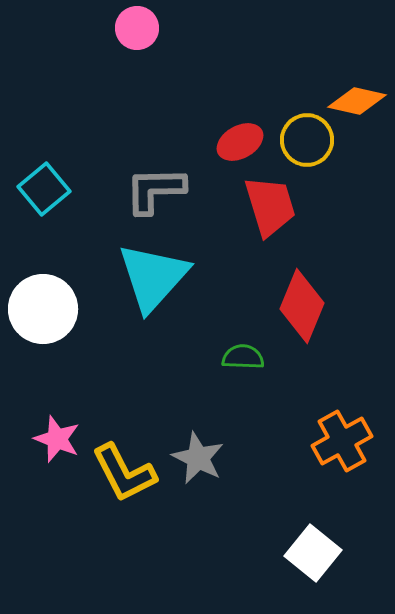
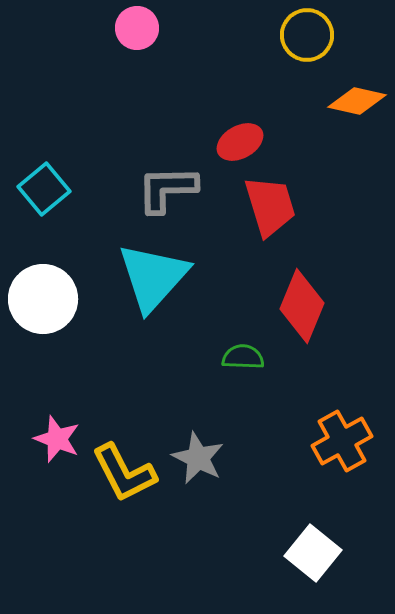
yellow circle: moved 105 px up
gray L-shape: moved 12 px right, 1 px up
white circle: moved 10 px up
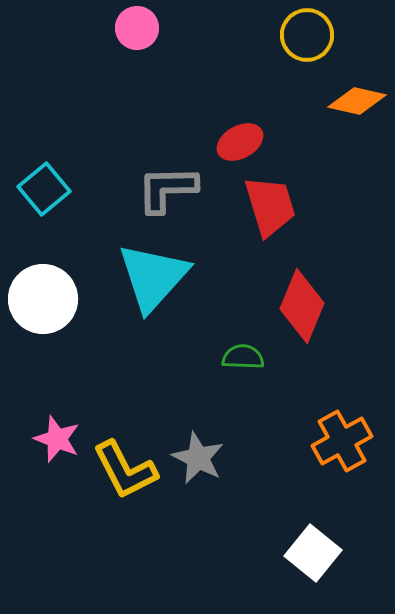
yellow L-shape: moved 1 px right, 3 px up
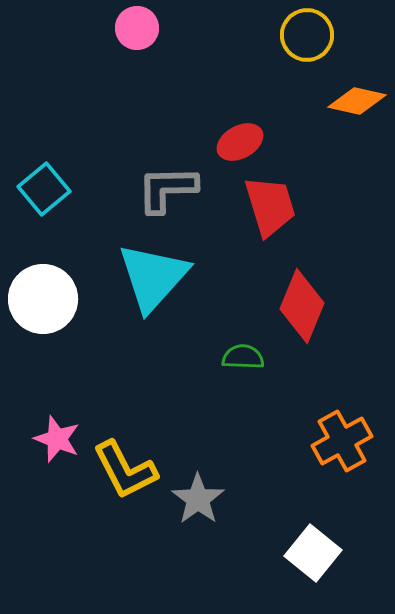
gray star: moved 41 px down; rotated 10 degrees clockwise
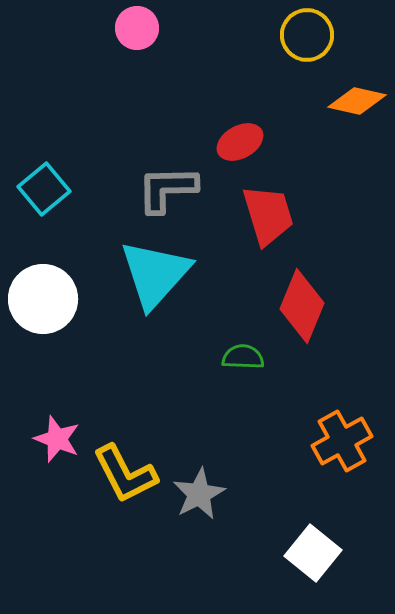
red trapezoid: moved 2 px left, 9 px down
cyan triangle: moved 2 px right, 3 px up
yellow L-shape: moved 4 px down
gray star: moved 1 px right, 5 px up; rotated 8 degrees clockwise
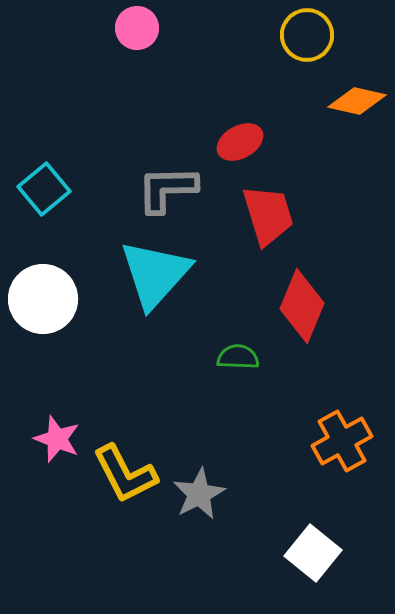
green semicircle: moved 5 px left
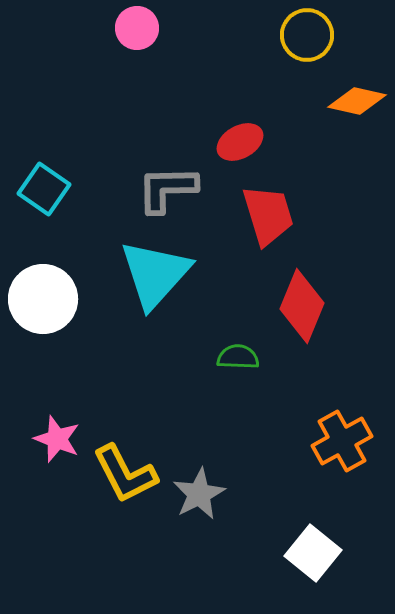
cyan square: rotated 15 degrees counterclockwise
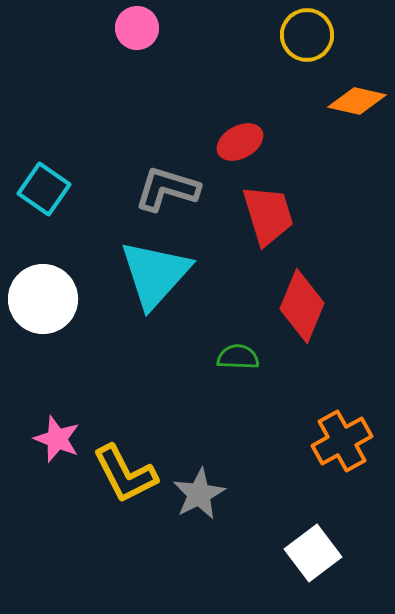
gray L-shape: rotated 18 degrees clockwise
white square: rotated 14 degrees clockwise
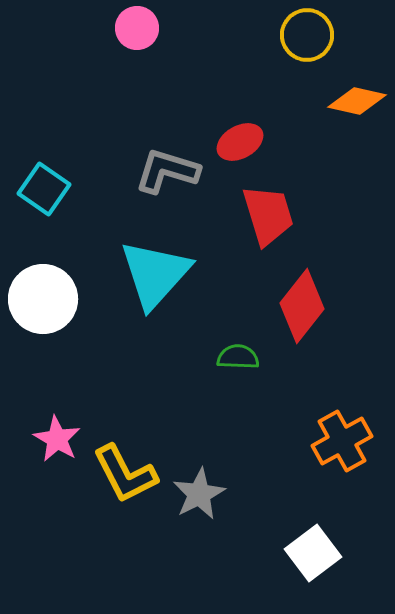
gray L-shape: moved 18 px up
red diamond: rotated 16 degrees clockwise
pink star: rotated 9 degrees clockwise
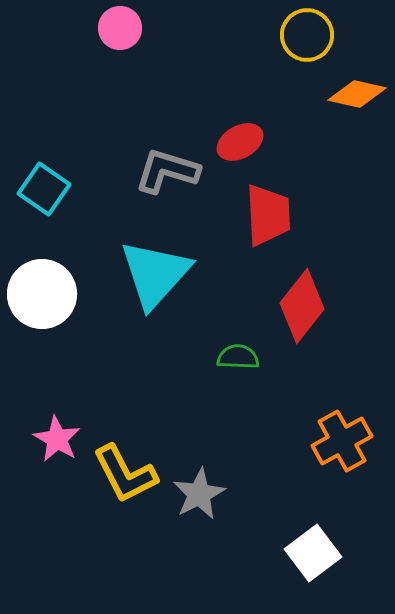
pink circle: moved 17 px left
orange diamond: moved 7 px up
red trapezoid: rotated 14 degrees clockwise
white circle: moved 1 px left, 5 px up
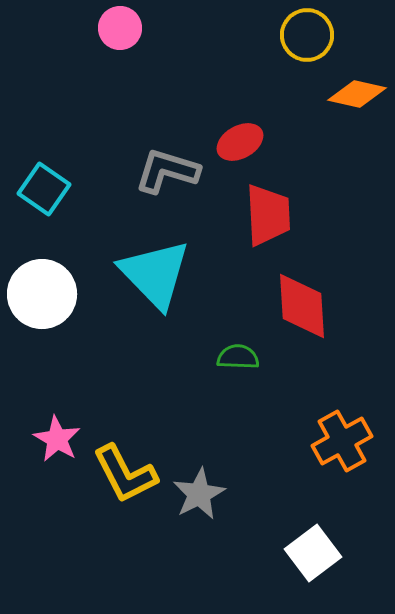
cyan triangle: rotated 26 degrees counterclockwise
red diamond: rotated 42 degrees counterclockwise
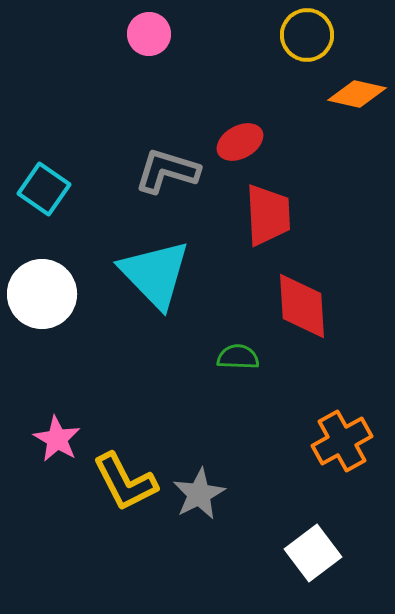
pink circle: moved 29 px right, 6 px down
yellow L-shape: moved 8 px down
